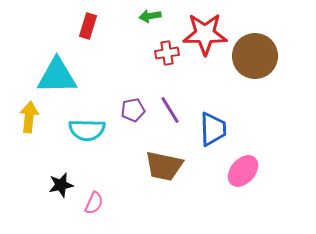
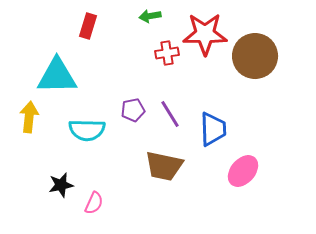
purple line: moved 4 px down
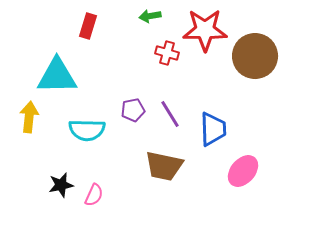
red star: moved 4 px up
red cross: rotated 25 degrees clockwise
pink semicircle: moved 8 px up
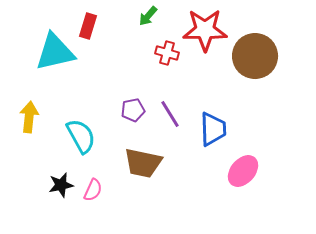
green arrow: moved 2 px left; rotated 40 degrees counterclockwise
cyan triangle: moved 2 px left, 24 px up; rotated 12 degrees counterclockwise
cyan semicircle: moved 6 px left, 6 px down; rotated 120 degrees counterclockwise
brown trapezoid: moved 21 px left, 3 px up
pink semicircle: moved 1 px left, 5 px up
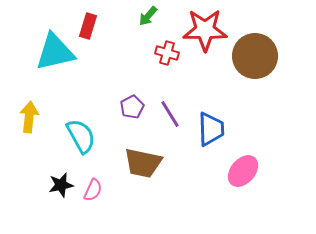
purple pentagon: moved 1 px left, 3 px up; rotated 15 degrees counterclockwise
blue trapezoid: moved 2 px left
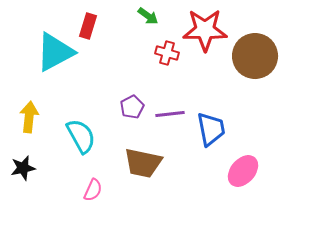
green arrow: rotated 95 degrees counterclockwise
cyan triangle: rotated 15 degrees counterclockwise
purple line: rotated 64 degrees counterclockwise
blue trapezoid: rotated 9 degrees counterclockwise
black star: moved 38 px left, 17 px up
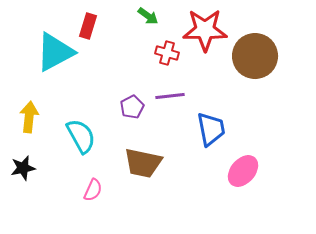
purple line: moved 18 px up
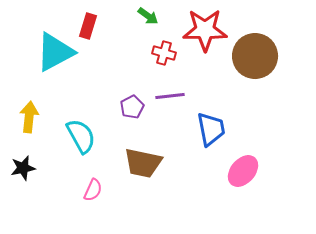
red cross: moved 3 px left
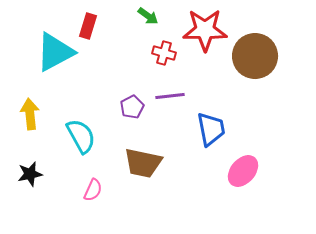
yellow arrow: moved 1 px right, 3 px up; rotated 12 degrees counterclockwise
black star: moved 7 px right, 6 px down
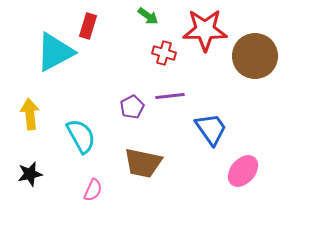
blue trapezoid: rotated 24 degrees counterclockwise
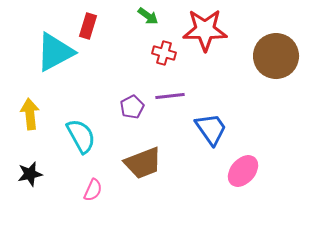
brown circle: moved 21 px right
brown trapezoid: rotated 33 degrees counterclockwise
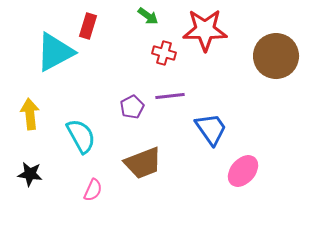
black star: rotated 20 degrees clockwise
